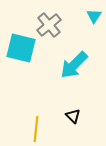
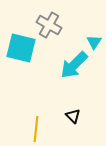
cyan triangle: moved 26 px down
gray cross: rotated 20 degrees counterclockwise
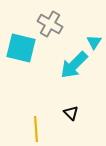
gray cross: moved 1 px right, 1 px up
black triangle: moved 2 px left, 3 px up
yellow line: rotated 10 degrees counterclockwise
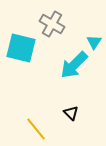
gray cross: moved 2 px right
yellow line: rotated 35 degrees counterclockwise
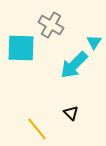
gray cross: moved 1 px left, 1 px down
cyan square: rotated 12 degrees counterclockwise
yellow line: moved 1 px right
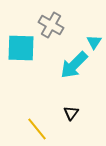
black triangle: rotated 21 degrees clockwise
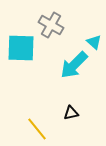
cyan triangle: rotated 21 degrees counterclockwise
black triangle: rotated 42 degrees clockwise
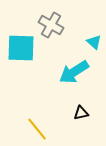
cyan arrow: moved 7 px down; rotated 12 degrees clockwise
black triangle: moved 10 px right
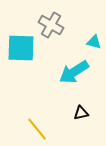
cyan triangle: rotated 28 degrees counterclockwise
